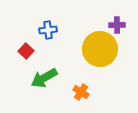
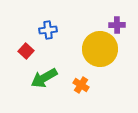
orange cross: moved 7 px up
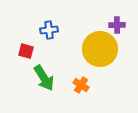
blue cross: moved 1 px right
red square: rotated 28 degrees counterclockwise
green arrow: rotated 92 degrees counterclockwise
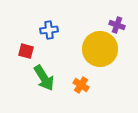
purple cross: rotated 21 degrees clockwise
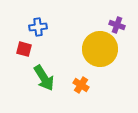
blue cross: moved 11 px left, 3 px up
red square: moved 2 px left, 2 px up
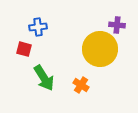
purple cross: rotated 14 degrees counterclockwise
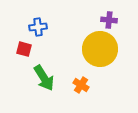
purple cross: moved 8 px left, 5 px up
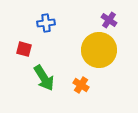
purple cross: rotated 28 degrees clockwise
blue cross: moved 8 px right, 4 px up
yellow circle: moved 1 px left, 1 px down
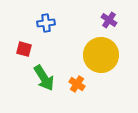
yellow circle: moved 2 px right, 5 px down
orange cross: moved 4 px left, 1 px up
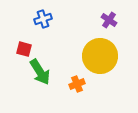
blue cross: moved 3 px left, 4 px up; rotated 12 degrees counterclockwise
yellow circle: moved 1 px left, 1 px down
green arrow: moved 4 px left, 6 px up
orange cross: rotated 35 degrees clockwise
